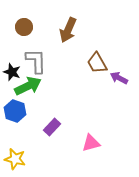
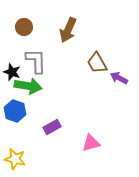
green arrow: rotated 36 degrees clockwise
purple rectangle: rotated 18 degrees clockwise
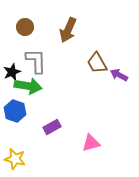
brown circle: moved 1 px right
black star: rotated 30 degrees clockwise
purple arrow: moved 3 px up
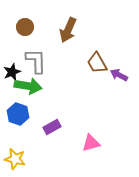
blue hexagon: moved 3 px right, 3 px down
